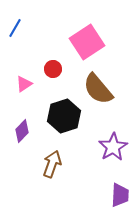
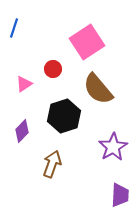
blue line: moved 1 px left; rotated 12 degrees counterclockwise
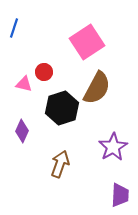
red circle: moved 9 px left, 3 px down
pink triangle: rotated 48 degrees clockwise
brown semicircle: moved 1 px left, 1 px up; rotated 112 degrees counterclockwise
black hexagon: moved 2 px left, 8 px up
purple diamond: rotated 20 degrees counterclockwise
brown arrow: moved 8 px right
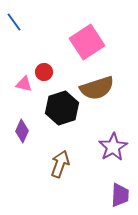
blue line: moved 6 px up; rotated 54 degrees counterclockwise
brown semicircle: rotated 44 degrees clockwise
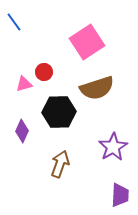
pink triangle: rotated 30 degrees counterclockwise
black hexagon: moved 3 px left, 4 px down; rotated 16 degrees clockwise
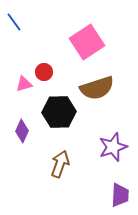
purple star: rotated 12 degrees clockwise
